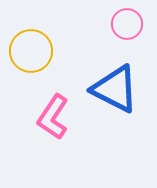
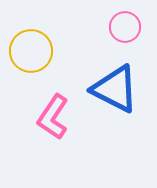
pink circle: moved 2 px left, 3 px down
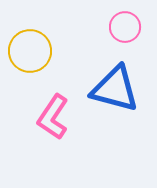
yellow circle: moved 1 px left
blue triangle: rotated 12 degrees counterclockwise
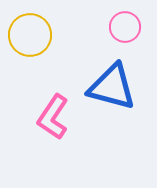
yellow circle: moved 16 px up
blue triangle: moved 3 px left, 2 px up
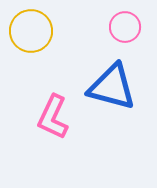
yellow circle: moved 1 px right, 4 px up
pink L-shape: rotated 9 degrees counterclockwise
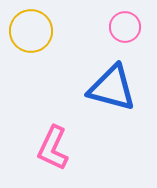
blue triangle: moved 1 px down
pink L-shape: moved 31 px down
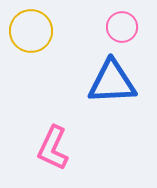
pink circle: moved 3 px left
blue triangle: moved 6 px up; rotated 18 degrees counterclockwise
